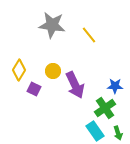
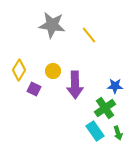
purple arrow: rotated 24 degrees clockwise
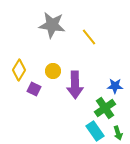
yellow line: moved 2 px down
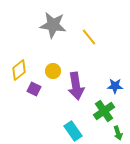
gray star: moved 1 px right
yellow diamond: rotated 20 degrees clockwise
purple arrow: moved 1 px right, 1 px down; rotated 8 degrees counterclockwise
green cross: moved 1 px left, 3 px down
cyan rectangle: moved 22 px left
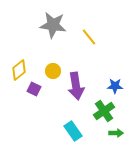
green arrow: moved 2 px left; rotated 72 degrees counterclockwise
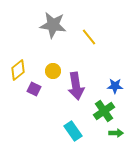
yellow diamond: moved 1 px left
